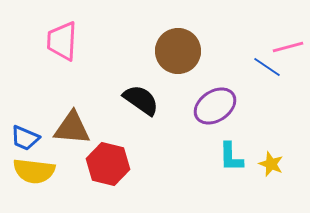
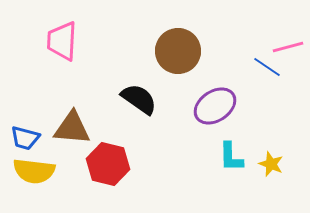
black semicircle: moved 2 px left, 1 px up
blue trapezoid: rotated 8 degrees counterclockwise
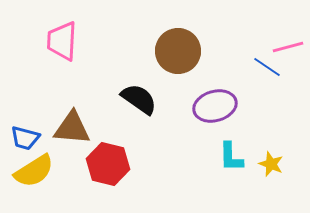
purple ellipse: rotated 18 degrees clockwise
yellow semicircle: rotated 39 degrees counterclockwise
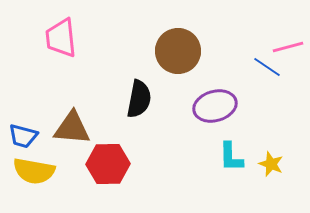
pink trapezoid: moved 1 px left, 3 px up; rotated 9 degrees counterclockwise
black semicircle: rotated 66 degrees clockwise
blue trapezoid: moved 2 px left, 2 px up
red hexagon: rotated 15 degrees counterclockwise
yellow semicircle: rotated 42 degrees clockwise
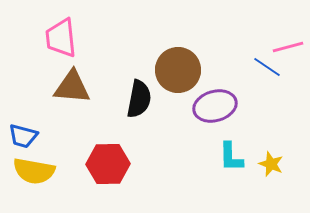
brown circle: moved 19 px down
brown triangle: moved 41 px up
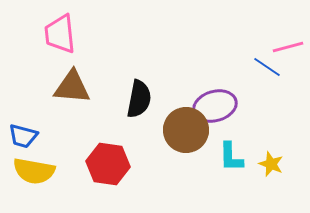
pink trapezoid: moved 1 px left, 4 px up
brown circle: moved 8 px right, 60 px down
red hexagon: rotated 9 degrees clockwise
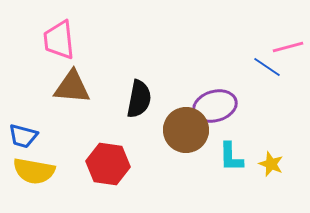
pink trapezoid: moved 1 px left, 6 px down
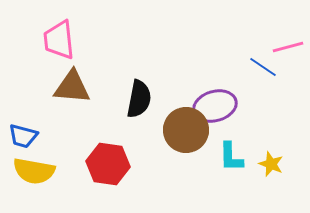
blue line: moved 4 px left
